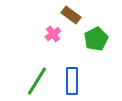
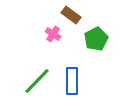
pink cross: rotated 21 degrees counterclockwise
green line: rotated 12 degrees clockwise
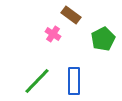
green pentagon: moved 7 px right
blue rectangle: moved 2 px right
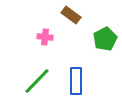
pink cross: moved 8 px left, 3 px down; rotated 28 degrees counterclockwise
green pentagon: moved 2 px right
blue rectangle: moved 2 px right
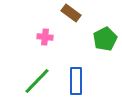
brown rectangle: moved 2 px up
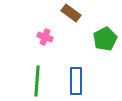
pink cross: rotated 14 degrees clockwise
green line: rotated 40 degrees counterclockwise
